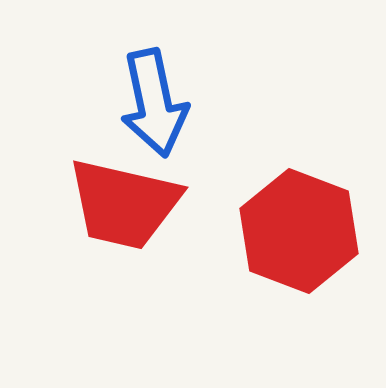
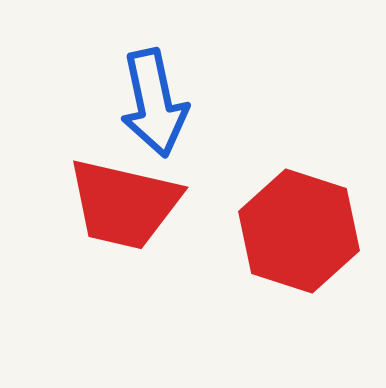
red hexagon: rotated 3 degrees counterclockwise
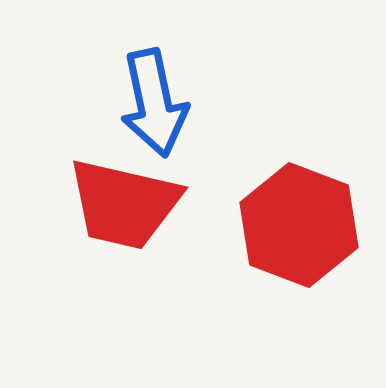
red hexagon: moved 6 px up; rotated 3 degrees clockwise
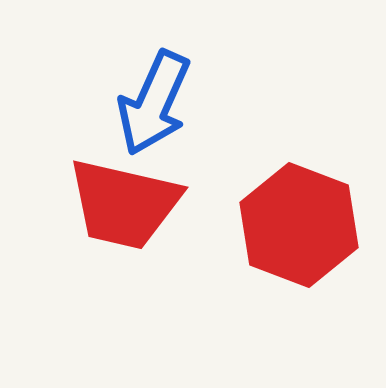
blue arrow: rotated 36 degrees clockwise
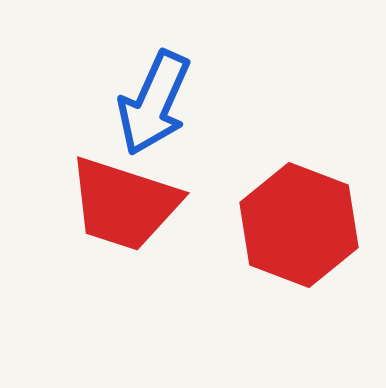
red trapezoid: rotated 5 degrees clockwise
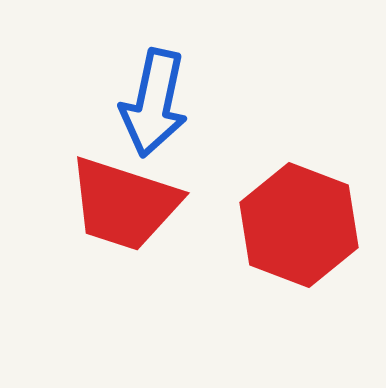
blue arrow: rotated 12 degrees counterclockwise
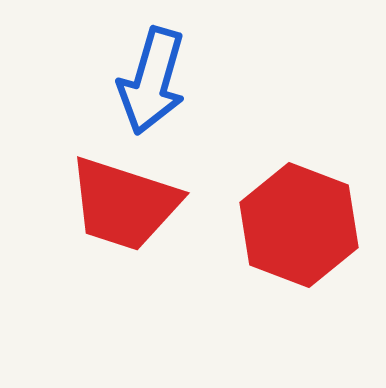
blue arrow: moved 2 px left, 22 px up; rotated 4 degrees clockwise
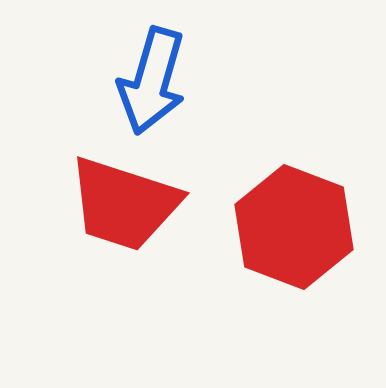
red hexagon: moved 5 px left, 2 px down
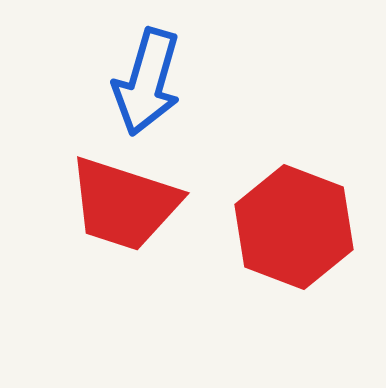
blue arrow: moved 5 px left, 1 px down
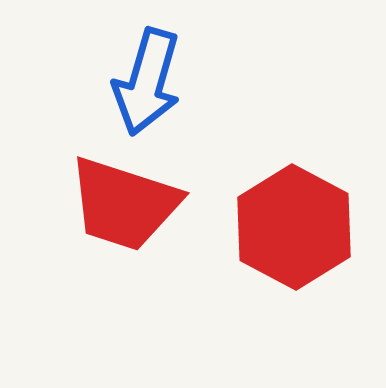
red hexagon: rotated 7 degrees clockwise
